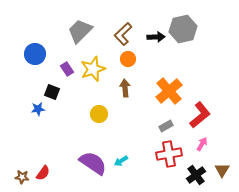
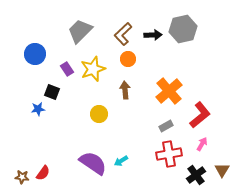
black arrow: moved 3 px left, 2 px up
brown arrow: moved 2 px down
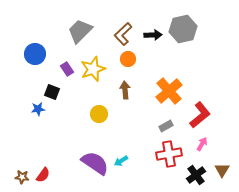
purple semicircle: moved 2 px right
red semicircle: moved 2 px down
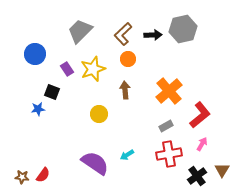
cyan arrow: moved 6 px right, 6 px up
black cross: moved 1 px right, 1 px down
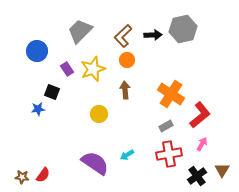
brown L-shape: moved 2 px down
blue circle: moved 2 px right, 3 px up
orange circle: moved 1 px left, 1 px down
orange cross: moved 2 px right, 3 px down; rotated 16 degrees counterclockwise
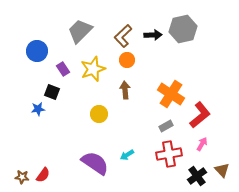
purple rectangle: moved 4 px left
brown triangle: rotated 14 degrees counterclockwise
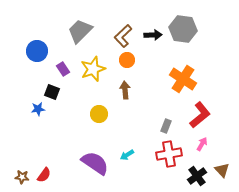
gray hexagon: rotated 20 degrees clockwise
orange cross: moved 12 px right, 15 px up
gray rectangle: rotated 40 degrees counterclockwise
red semicircle: moved 1 px right
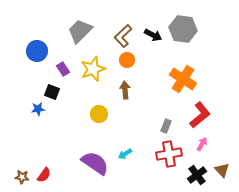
black arrow: rotated 30 degrees clockwise
cyan arrow: moved 2 px left, 1 px up
black cross: moved 1 px up
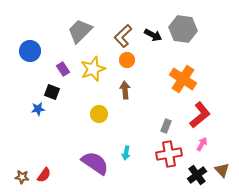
blue circle: moved 7 px left
cyan arrow: moved 1 px right, 1 px up; rotated 48 degrees counterclockwise
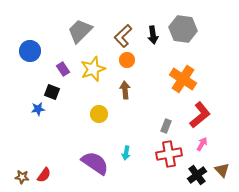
black arrow: rotated 54 degrees clockwise
